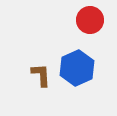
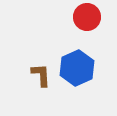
red circle: moved 3 px left, 3 px up
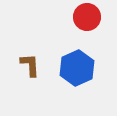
brown L-shape: moved 11 px left, 10 px up
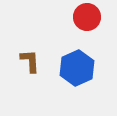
brown L-shape: moved 4 px up
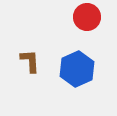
blue hexagon: moved 1 px down
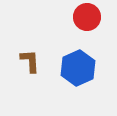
blue hexagon: moved 1 px right, 1 px up
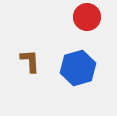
blue hexagon: rotated 8 degrees clockwise
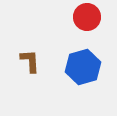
blue hexagon: moved 5 px right, 1 px up
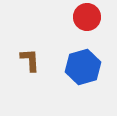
brown L-shape: moved 1 px up
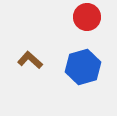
brown L-shape: rotated 45 degrees counterclockwise
